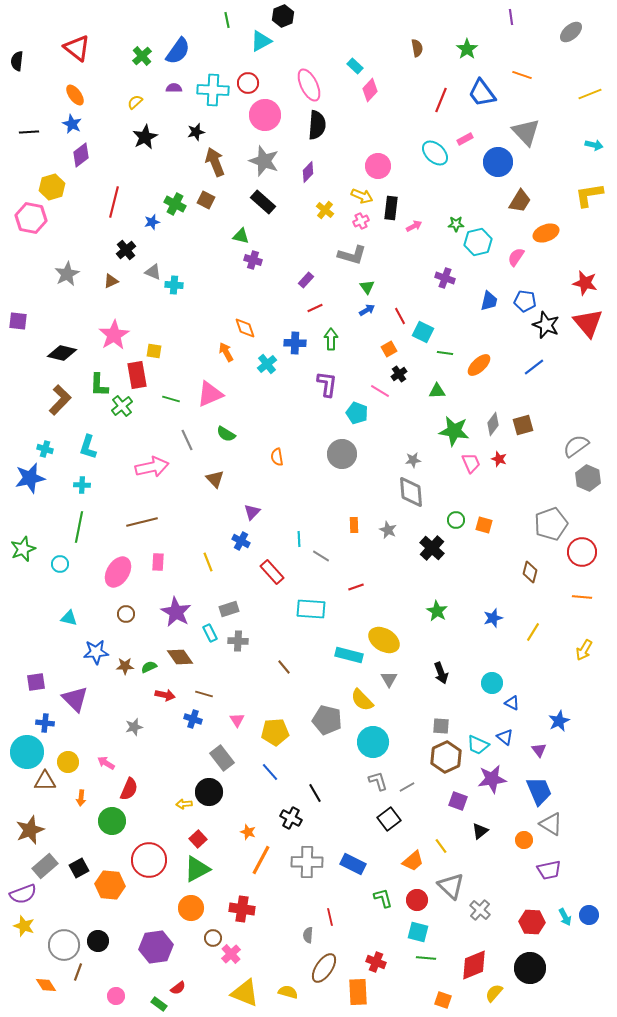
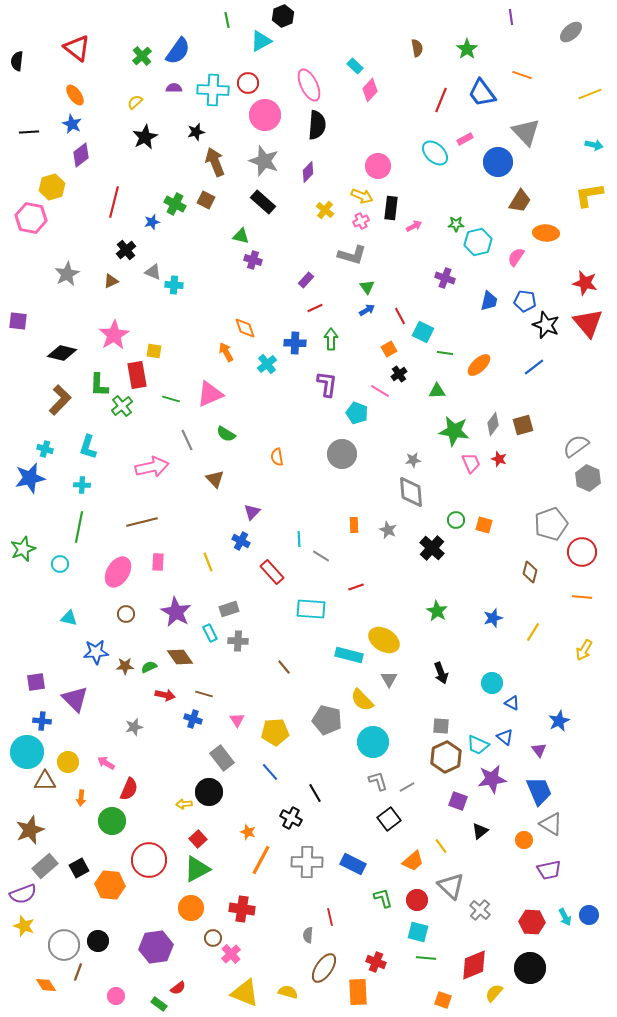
orange ellipse at (546, 233): rotated 25 degrees clockwise
blue cross at (45, 723): moved 3 px left, 2 px up
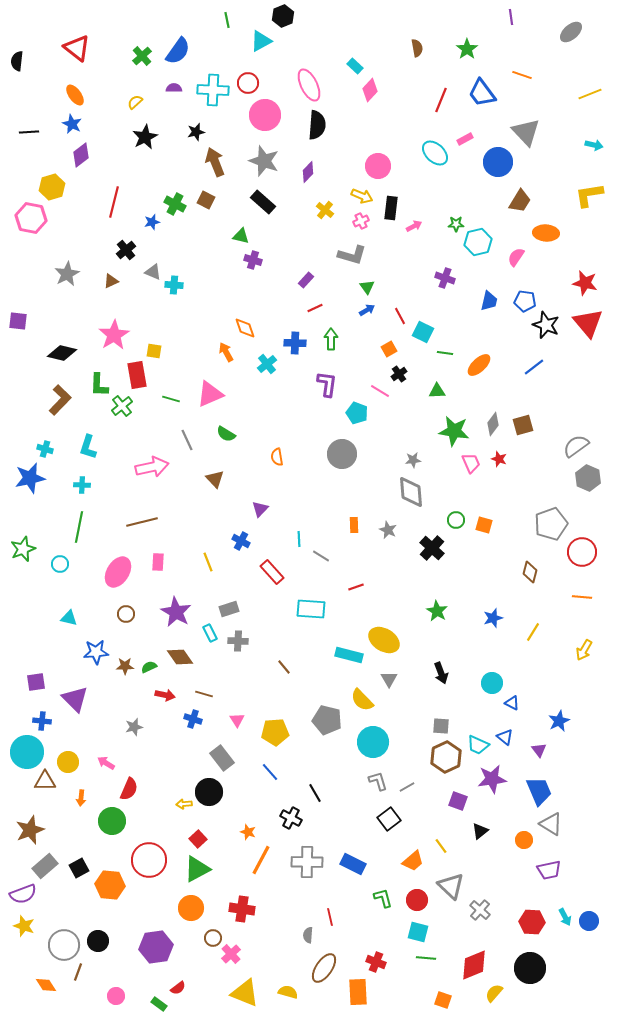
purple triangle at (252, 512): moved 8 px right, 3 px up
blue circle at (589, 915): moved 6 px down
